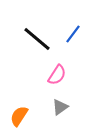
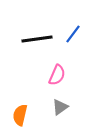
black line: rotated 48 degrees counterclockwise
pink semicircle: rotated 10 degrees counterclockwise
orange semicircle: moved 1 px right, 1 px up; rotated 20 degrees counterclockwise
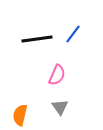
gray triangle: rotated 30 degrees counterclockwise
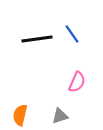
blue line: moved 1 px left; rotated 72 degrees counterclockwise
pink semicircle: moved 20 px right, 7 px down
gray triangle: moved 9 px down; rotated 48 degrees clockwise
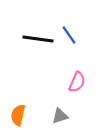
blue line: moved 3 px left, 1 px down
black line: moved 1 px right; rotated 16 degrees clockwise
orange semicircle: moved 2 px left
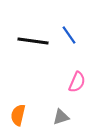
black line: moved 5 px left, 2 px down
gray triangle: moved 1 px right, 1 px down
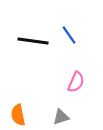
pink semicircle: moved 1 px left
orange semicircle: rotated 25 degrees counterclockwise
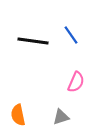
blue line: moved 2 px right
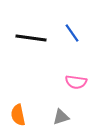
blue line: moved 1 px right, 2 px up
black line: moved 2 px left, 3 px up
pink semicircle: rotated 75 degrees clockwise
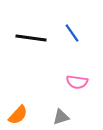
pink semicircle: moved 1 px right
orange semicircle: rotated 125 degrees counterclockwise
